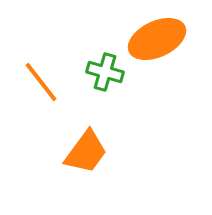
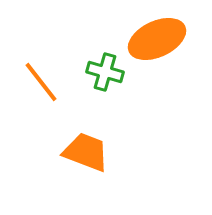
orange trapezoid: rotated 105 degrees counterclockwise
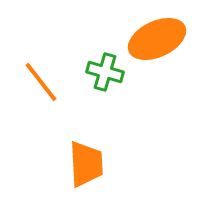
orange trapezoid: moved 12 px down; rotated 66 degrees clockwise
